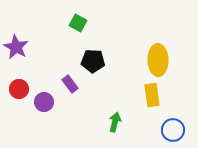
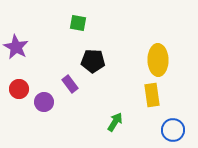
green square: rotated 18 degrees counterclockwise
green arrow: rotated 18 degrees clockwise
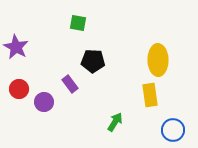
yellow rectangle: moved 2 px left
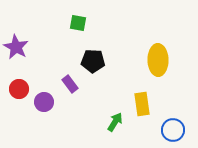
yellow rectangle: moved 8 px left, 9 px down
